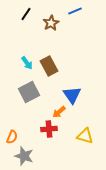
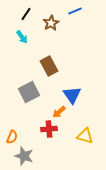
cyan arrow: moved 5 px left, 26 px up
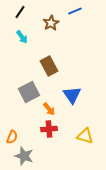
black line: moved 6 px left, 2 px up
orange arrow: moved 10 px left, 3 px up; rotated 88 degrees counterclockwise
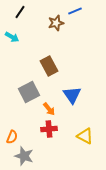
brown star: moved 5 px right; rotated 14 degrees clockwise
cyan arrow: moved 10 px left; rotated 24 degrees counterclockwise
yellow triangle: rotated 12 degrees clockwise
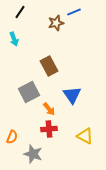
blue line: moved 1 px left, 1 px down
cyan arrow: moved 2 px right, 2 px down; rotated 40 degrees clockwise
gray star: moved 9 px right, 2 px up
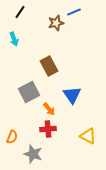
red cross: moved 1 px left
yellow triangle: moved 3 px right
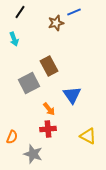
gray square: moved 9 px up
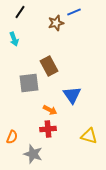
gray square: rotated 20 degrees clockwise
orange arrow: moved 1 px right, 1 px down; rotated 24 degrees counterclockwise
yellow triangle: moved 1 px right; rotated 12 degrees counterclockwise
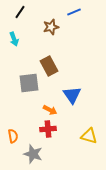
brown star: moved 5 px left, 4 px down
orange semicircle: moved 1 px right, 1 px up; rotated 32 degrees counterclockwise
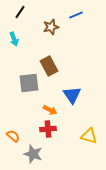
blue line: moved 2 px right, 3 px down
orange semicircle: rotated 40 degrees counterclockwise
